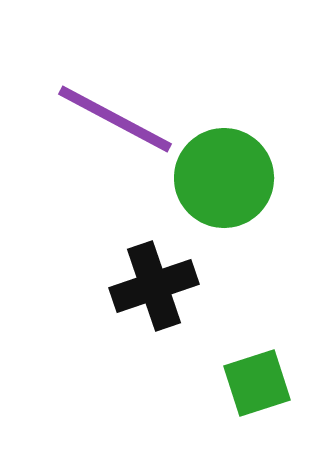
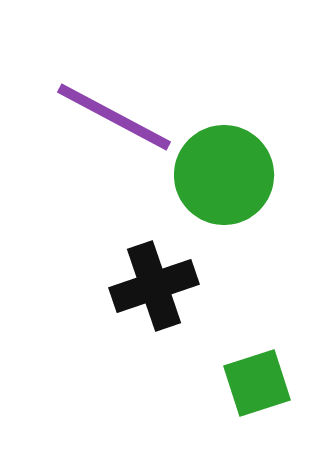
purple line: moved 1 px left, 2 px up
green circle: moved 3 px up
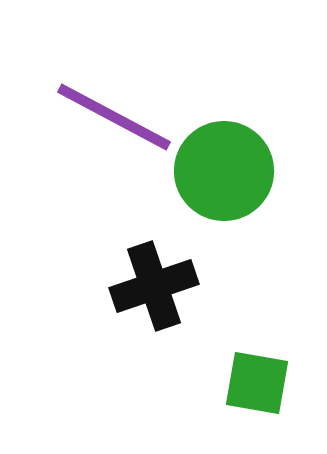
green circle: moved 4 px up
green square: rotated 28 degrees clockwise
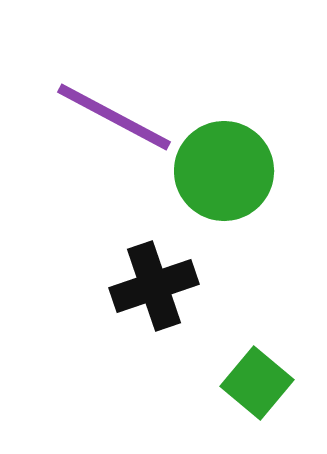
green square: rotated 30 degrees clockwise
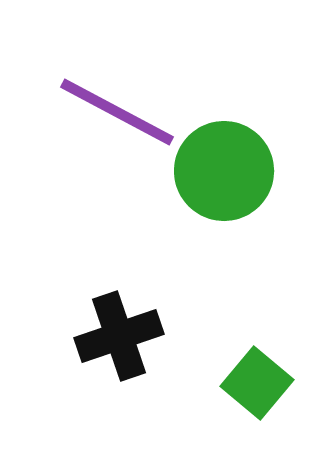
purple line: moved 3 px right, 5 px up
black cross: moved 35 px left, 50 px down
